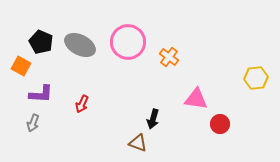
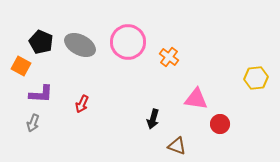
brown triangle: moved 39 px right, 3 px down
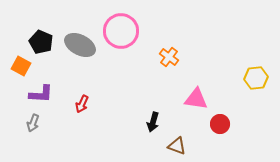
pink circle: moved 7 px left, 11 px up
black arrow: moved 3 px down
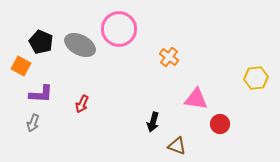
pink circle: moved 2 px left, 2 px up
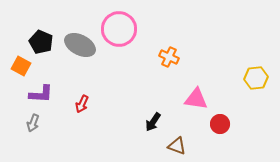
orange cross: rotated 12 degrees counterclockwise
black arrow: rotated 18 degrees clockwise
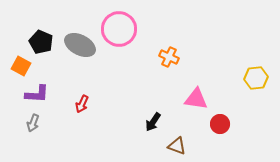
purple L-shape: moved 4 px left
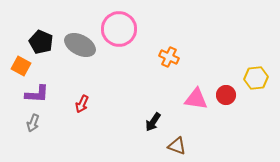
red circle: moved 6 px right, 29 px up
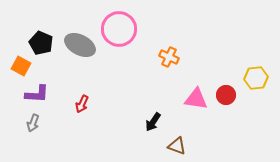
black pentagon: moved 1 px down
